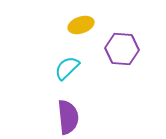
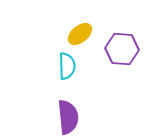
yellow ellipse: moved 1 px left, 9 px down; rotated 20 degrees counterclockwise
cyan semicircle: moved 2 px up; rotated 132 degrees clockwise
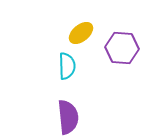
yellow ellipse: moved 1 px right, 1 px up
purple hexagon: moved 1 px up
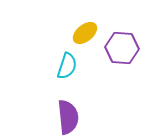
yellow ellipse: moved 4 px right
cyan semicircle: rotated 20 degrees clockwise
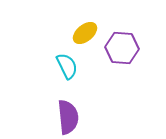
cyan semicircle: rotated 44 degrees counterclockwise
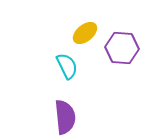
purple semicircle: moved 3 px left
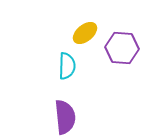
cyan semicircle: rotated 28 degrees clockwise
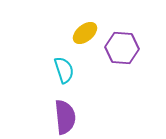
cyan semicircle: moved 3 px left, 4 px down; rotated 20 degrees counterclockwise
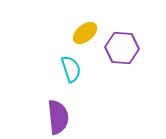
cyan semicircle: moved 7 px right, 1 px up
purple semicircle: moved 7 px left
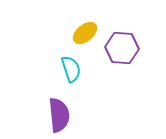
purple semicircle: moved 1 px right, 2 px up
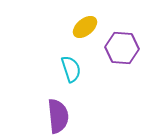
yellow ellipse: moved 6 px up
purple semicircle: moved 1 px left, 1 px down
